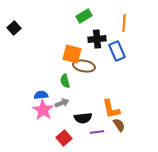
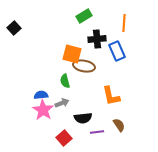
orange L-shape: moved 13 px up
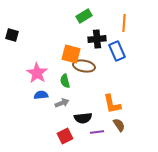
black square: moved 2 px left, 7 px down; rotated 32 degrees counterclockwise
orange square: moved 1 px left
orange L-shape: moved 1 px right, 8 px down
pink star: moved 6 px left, 37 px up
red square: moved 1 px right, 2 px up; rotated 14 degrees clockwise
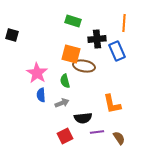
green rectangle: moved 11 px left, 5 px down; rotated 49 degrees clockwise
blue semicircle: rotated 88 degrees counterclockwise
brown semicircle: moved 13 px down
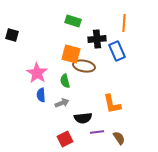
red square: moved 3 px down
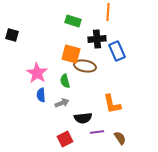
orange line: moved 16 px left, 11 px up
brown ellipse: moved 1 px right
brown semicircle: moved 1 px right
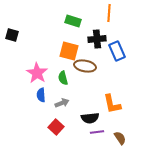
orange line: moved 1 px right, 1 px down
orange square: moved 2 px left, 3 px up
green semicircle: moved 2 px left, 3 px up
black semicircle: moved 7 px right
red square: moved 9 px left, 12 px up; rotated 21 degrees counterclockwise
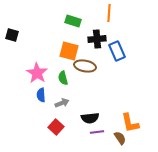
orange L-shape: moved 18 px right, 19 px down
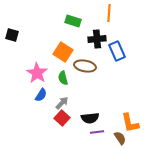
orange square: moved 6 px left, 1 px down; rotated 18 degrees clockwise
blue semicircle: rotated 144 degrees counterclockwise
gray arrow: rotated 24 degrees counterclockwise
red square: moved 6 px right, 9 px up
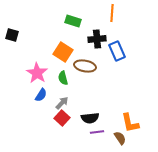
orange line: moved 3 px right
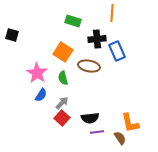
brown ellipse: moved 4 px right
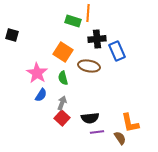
orange line: moved 24 px left
gray arrow: rotated 24 degrees counterclockwise
